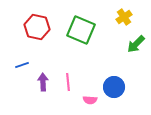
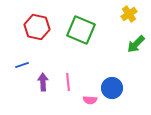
yellow cross: moved 5 px right, 3 px up
blue circle: moved 2 px left, 1 px down
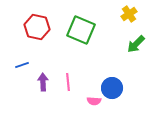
pink semicircle: moved 4 px right, 1 px down
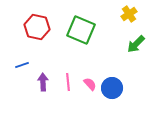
pink semicircle: moved 4 px left, 17 px up; rotated 136 degrees counterclockwise
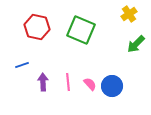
blue circle: moved 2 px up
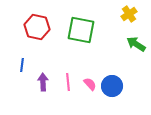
green square: rotated 12 degrees counterclockwise
green arrow: rotated 78 degrees clockwise
blue line: rotated 64 degrees counterclockwise
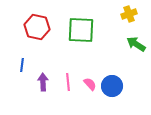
yellow cross: rotated 14 degrees clockwise
green square: rotated 8 degrees counterclockwise
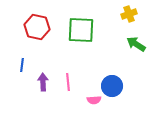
pink semicircle: moved 4 px right, 16 px down; rotated 128 degrees clockwise
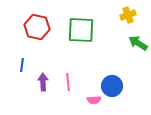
yellow cross: moved 1 px left, 1 px down
green arrow: moved 2 px right, 1 px up
